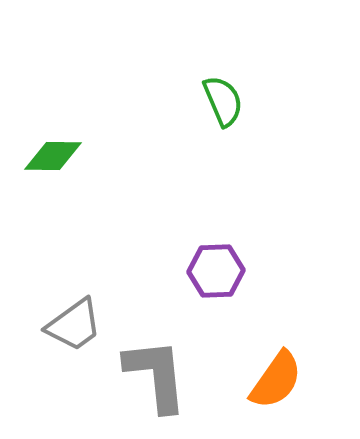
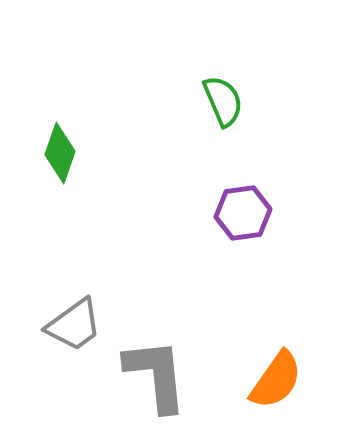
green diamond: moved 7 px right, 3 px up; rotated 72 degrees counterclockwise
purple hexagon: moved 27 px right, 58 px up; rotated 6 degrees counterclockwise
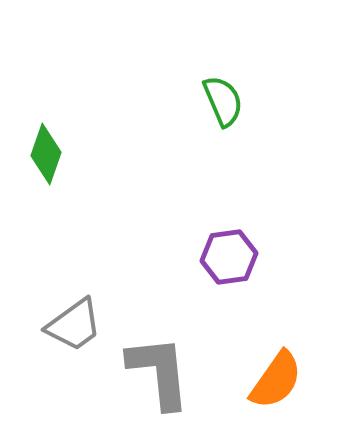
green diamond: moved 14 px left, 1 px down
purple hexagon: moved 14 px left, 44 px down
gray L-shape: moved 3 px right, 3 px up
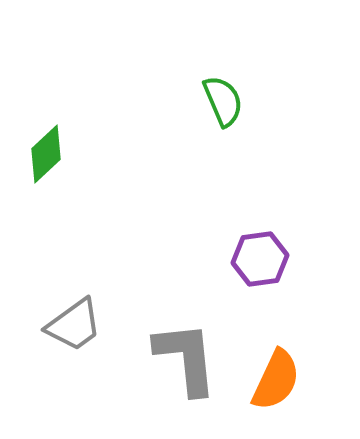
green diamond: rotated 28 degrees clockwise
purple hexagon: moved 31 px right, 2 px down
gray L-shape: moved 27 px right, 14 px up
orange semicircle: rotated 10 degrees counterclockwise
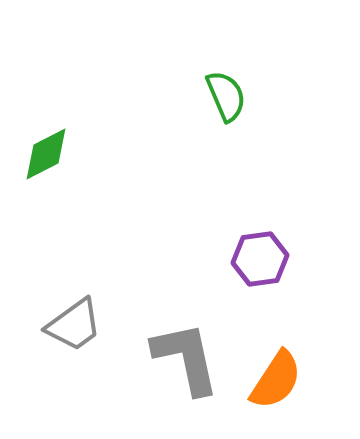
green semicircle: moved 3 px right, 5 px up
green diamond: rotated 16 degrees clockwise
gray L-shape: rotated 6 degrees counterclockwise
orange semicircle: rotated 8 degrees clockwise
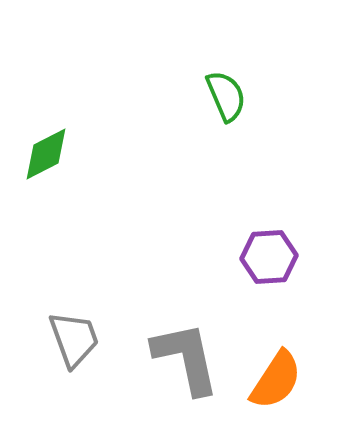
purple hexagon: moved 9 px right, 2 px up; rotated 4 degrees clockwise
gray trapezoid: moved 14 px down; rotated 74 degrees counterclockwise
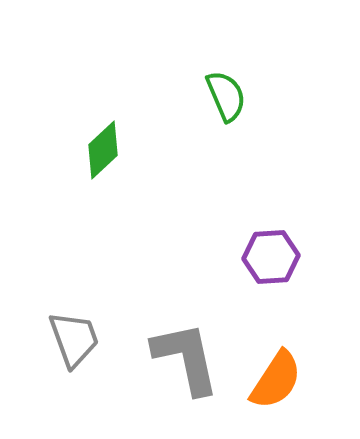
green diamond: moved 57 px right, 4 px up; rotated 16 degrees counterclockwise
purple hexagon: moved 2 px right
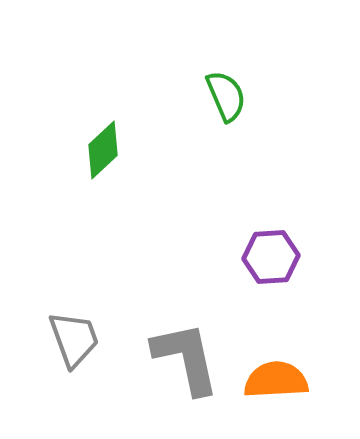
orange semicircle: rotated 126 degrees counterclockwise
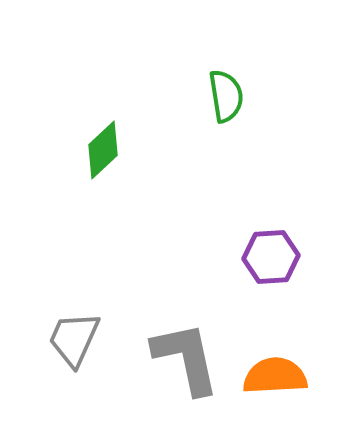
green semicircle: rotated 14 degrees clockwise
gray trapezoid: rotated 136 degrees counterclockwise
orange semicircle: moved 1 px left, 4 px up
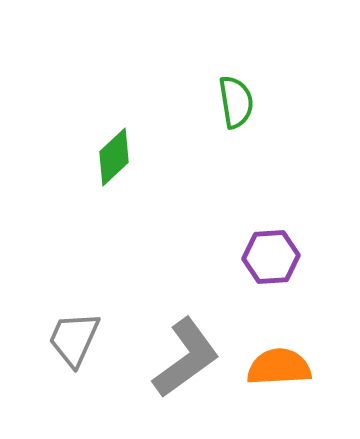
green semicircle: moved 10 px right, 6 px down
green diamond: moved 11 px right, 7 px down
gray L-shape: rotated 66 degrees clockwise
orange semicircle: moved 4 px right, 9 px up
